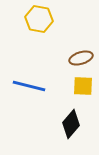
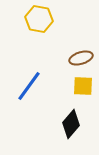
blue line: rotated 68 degrees counterclockwise
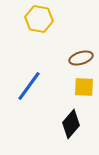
yellow square: moved 1 px right, 1 px down
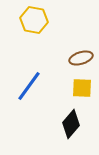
yellow hexagon: moved 5 px left, 1 px down
yellow square: moved 2 px left, 1 px down
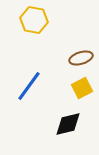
yellow square: rotated 30 degrees counterclockwise
black diamond: moved 3 px left; rotated 36 degrees clockwise
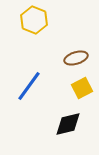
yellow hexagon: rotated 12 degrees clockwise
brown ellipse: moved 5 px left
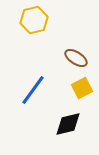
yellow hexagon: rotated 24 degrees clockwise
brown ellipse: rotated 50 degrees clockwise
blue line: moved 4 px right, 4 px down
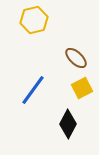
brown ellipse: rotated 10 degrees clockwise
black diamond: rotated 48 degrees counterclockwise
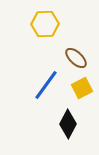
yellow hexagon: moved 11 px right, 4 px down; rotated 12 degrees clockwise
blue line: moved 13 px right, 5 px up
